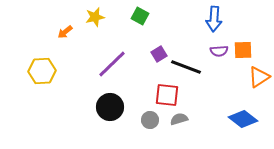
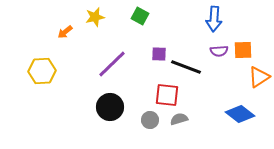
purple square: rotated 35 degrees clockwise
blue diamond: moved 3 px left, 5 px up
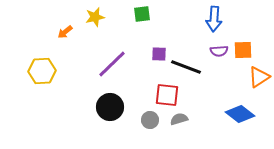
green square: moved 2 px right, 2 px up; rotated 36 degrees counterclockwise
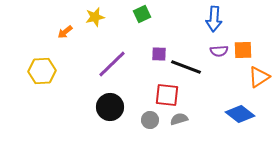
green square: rotated 18 degrees counterclockwise
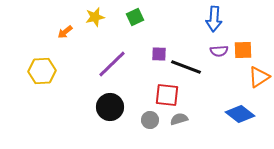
green square: moved 7 px left, 3 px down
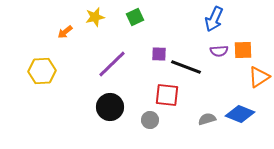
blue arrow: rotated 20 degrees clockwise
blue diamond: rotated 16 degrees counterclockwise
gray semicircle: moved 28 px right
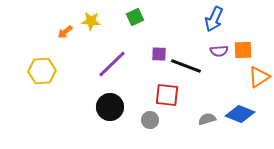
yellow star: moved 4 px left, 4 px down; rotated 18 degrees clockwise
black line: moved 1 px up
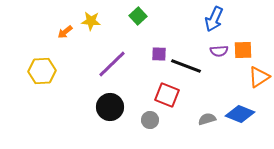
green square: moved 3 px right, 1 px up; rotated 18 degrees counterclockwise
red square: rotated 15 degrees clockwise
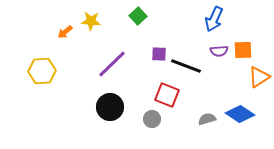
blue diamond: rotated 12 degrees clockwise
gray circle: moved 2 px right, 1 px up
